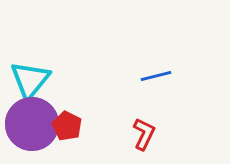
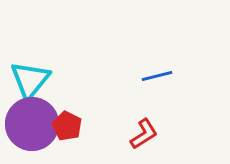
blue line: moved 1 px right
red L-shape: rotated 32 degrees clockwise
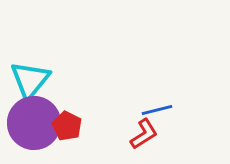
blue line: moved 34 px down
purple circle: moved 2 px right, 1 px up
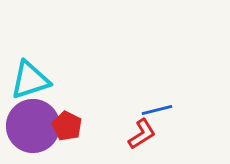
cyan triangle: rotated 33 degrees clockwise
purple circle: moved 1 px left, 3 px down
red L-shape: moved 2 px left
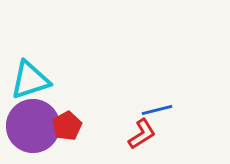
red pentagon: rotated 16 degrees clockwise
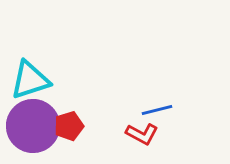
red pentagon: moved 2 px right; rotated 12 degrees clockwise
red L-shape: rotated 60 degrees clockwise
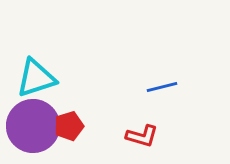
cyan triangle: moved 6 px right, 2 px up
blue line: moved 5 px right, 23 px up
red L-shape: moved 2 px down; rotated 12 degrees counterclockwise
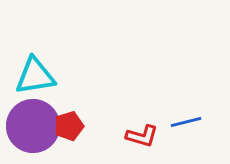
cyan triangle: moved 1 px left, 2 px up; rotated 9 degrees clockwise
blue line: moved 24 px right, 35 px down
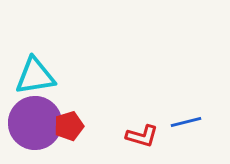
purple circle: moved 2 px right, 3 px up
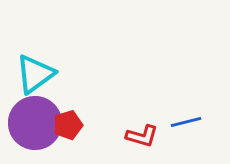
cyan triangle: moved 2 px up; rotated 27 degrees counterclockwise
red pentagon: moved 1 px left, 1 px up
